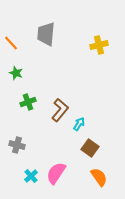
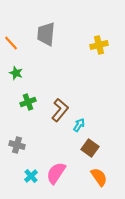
cyan arrow: moved 1 px down
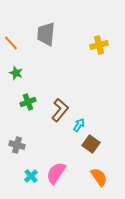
brown square: moved 1 px right, 4 px up
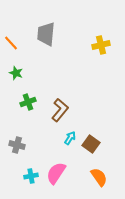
yellow cross: moved 2 px right
cyan arrow: moved 9 px left, 13 px down
cyan cross: rotated 32 degrees clockwise
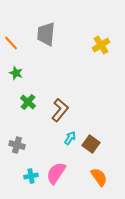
yellow cross: rotated 18 degrees counterclockwise
green cross: rotated 28 degrees counterclockwise
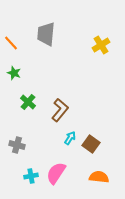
green star: moved 2 px left
orange semicircle: rotated 48 degrees counterclockwise
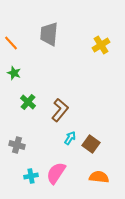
gray trapezoid: moved 3 px right
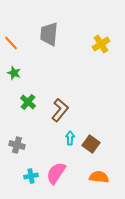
yellow cross: moved 1 px up
cyan arrow: rotated 32 degrees counterclockwise
